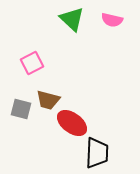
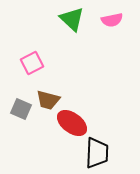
pink semicircle: rotated 25 degrees counterclockwise
gray square: rotated 10 degrees clockwise
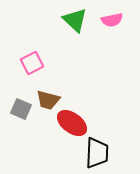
green triangle: moved 3 px right, 1 px down
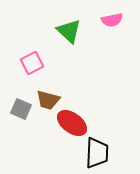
green triangle: moved 6 px left, 11 px down
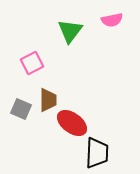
green triangle: moved 1 px right; rotated 24 degrees clockwise
brown trapezoid: rotated 105 degrees counterclockwise
